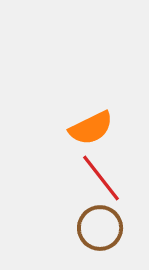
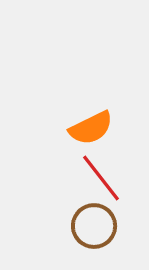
brown circle: moved 6 px left, 2 px up
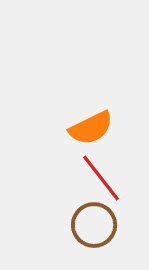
brown circle: moved 1 px up
